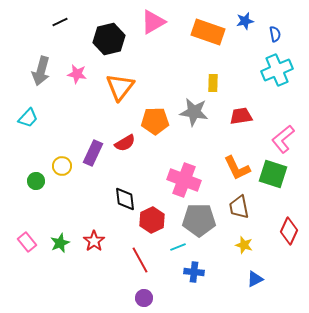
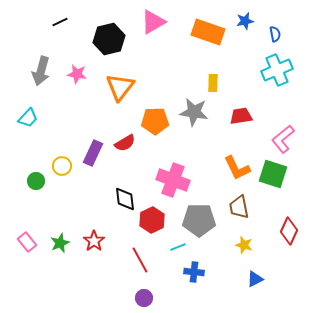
pink cross: moved 11 px left
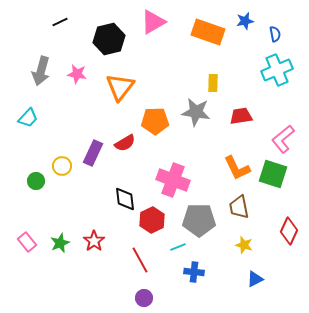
gray star: moved 2 px right
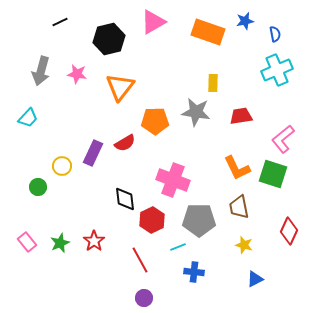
green circle: moved 2 px right, 6 px down
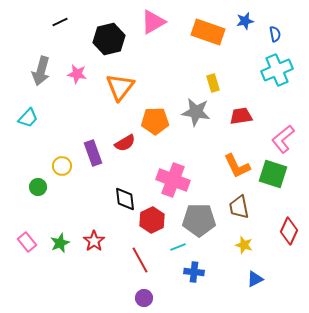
yellow rectangle: rotated 18 degrees counterclockwise
purple rectangle: rotated 45 degrees counterclockwise
orange L-shape: moved 2 px up
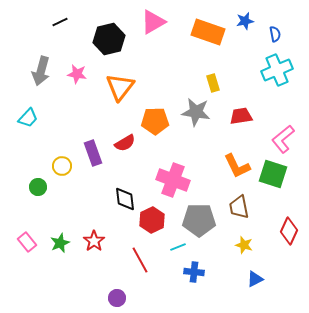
purple circle: moved 27 px left
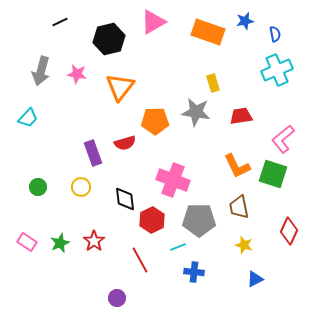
red semicircle: rotated 15 degrees clockwise
yellow circle: moved 19 px right, 21 px down
pink rectangle: rotated 18 degrees counterclockwise
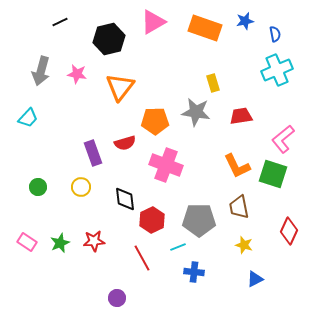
orange rectangle: moved 3 px left, 4 px up
pink cross: moved 7 px left, 15 px up
red star: rotated 30 degrees clockwise
red line: moved 2 px right, 2 px up
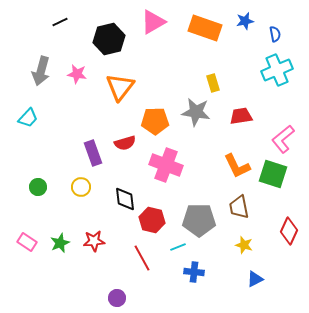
red hexagon: rotated 20 degrees counterclockwise
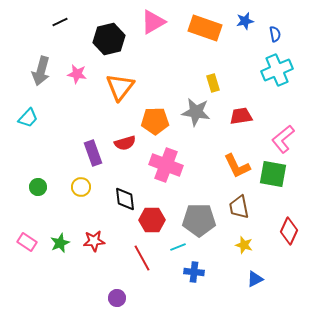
green square: rotated 8 degrees counterclockwise
red hexagon: rotated 15 degrees counterclockwise
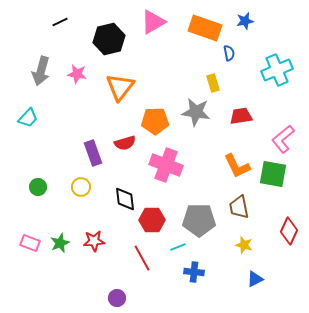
blue semicircle: moved 46 px left, 19 px down
pink rectangle: moved 3 px right, 1 px down; rotated 12 degrees counterclockwise
